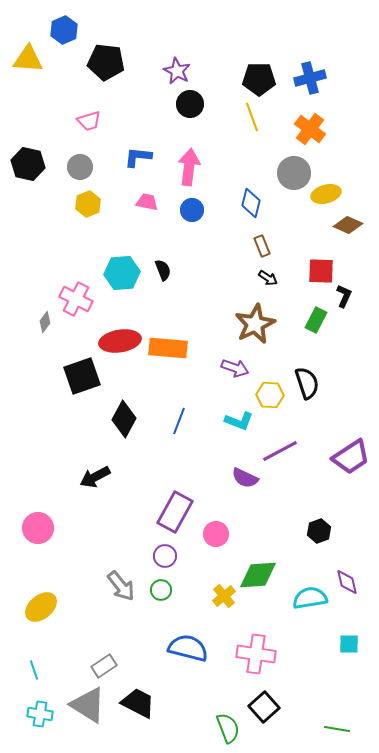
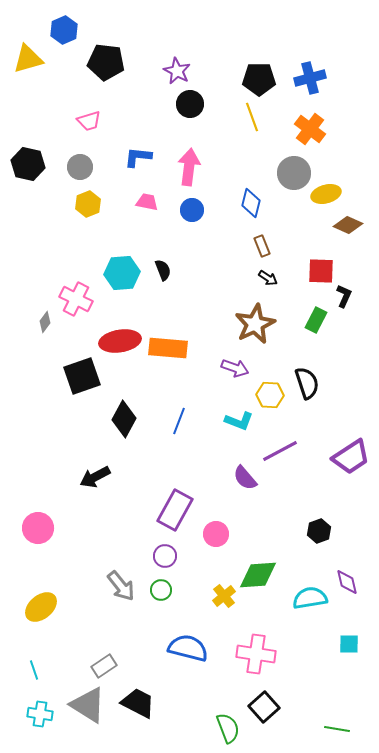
yellow triangle at (28, 59): rotated 20 degrees counterclockwise
purple semicircle at (245, 478): rotated 24 degrees clockwise
purple rectangle at (175, 512): moved 2 px up
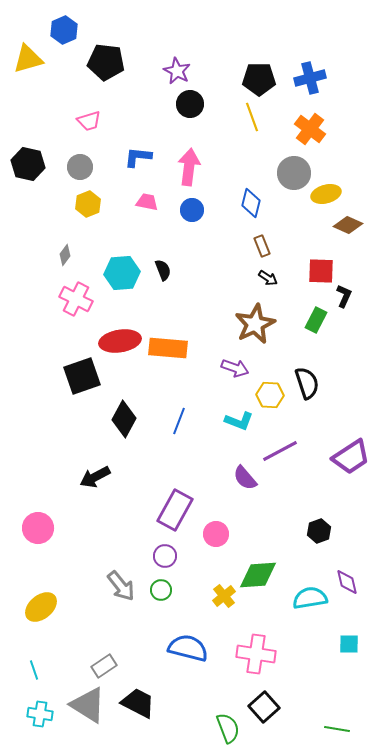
gray diamond at (45, 322): moved 20 px right, 67 px up
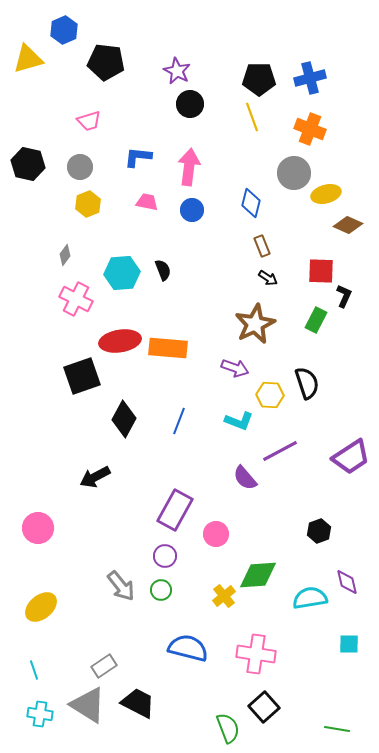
orange cross at (310, 129): rotated 16 degrees counterclockwise
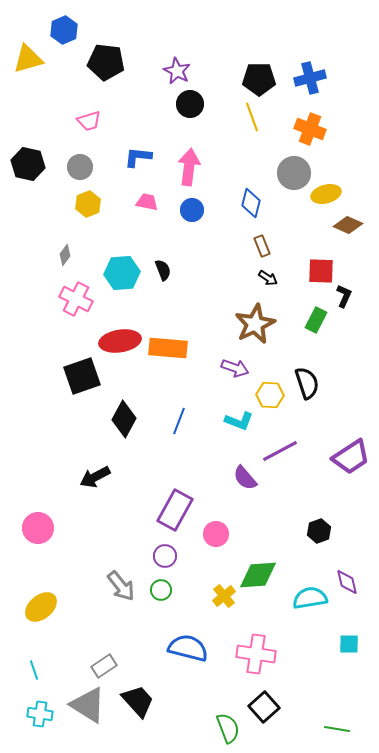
black trapezoid at (138, 703): moved 2 px up; rotated 21 degrees clockwise
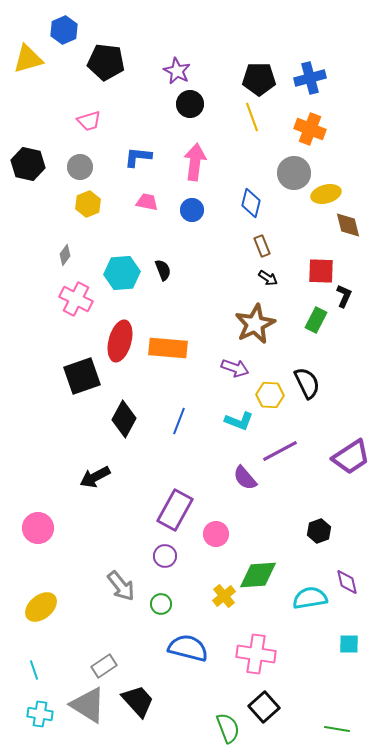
pink arrow at (189, 167): moved 6 px right, 5 px up
brown diamond at (348, 225): rotated 52 degrees clockwise
red ellipse at (120, 341): rotated 66 degrees counterclockwise
black semicircle at (307, 383): rotated 8 degrees counterclockwise
green circle at (161, 590): moved 14 px down
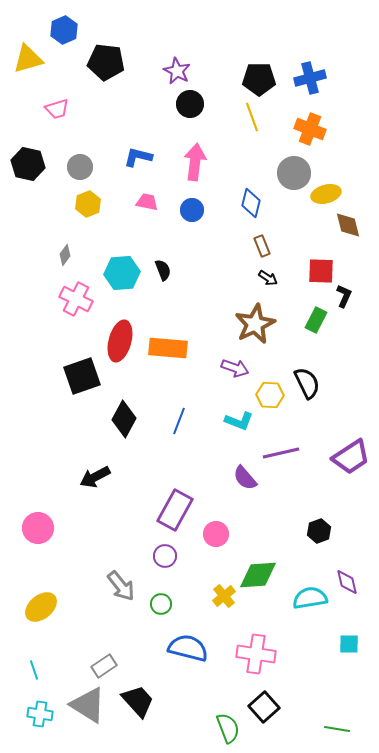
pink trapezoid at (89, 121): moved 32 px left, 12 px up
blue L-shape at (138, 157): rotated 8 degrees clockwise
purple line at (280, 451): moved 1 px right, 2 px down; rotated 15 degrees clockwise
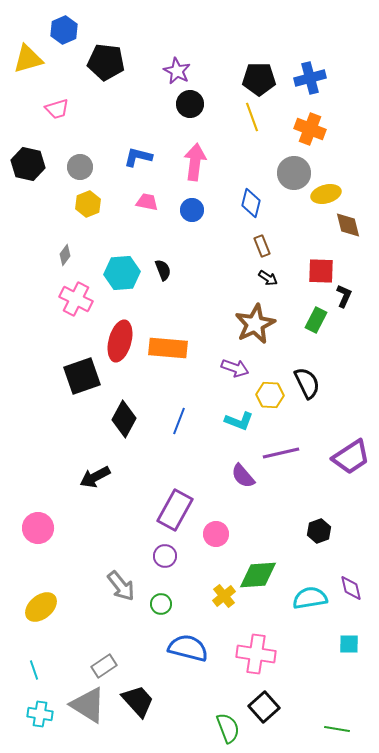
purple semicircle at (245, 478): moved 2 px left, 2 px up
purple diamond at (347, 582): moved 4 px right, 6 px down
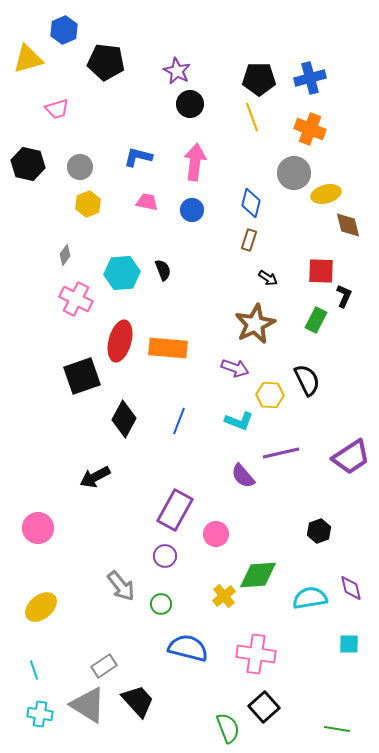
brown rectangle at (262, 246): moved 13 px left, 6 px up; rotated 40 degrees clockwise
black semicircle at (307, 383): moved 3 px up
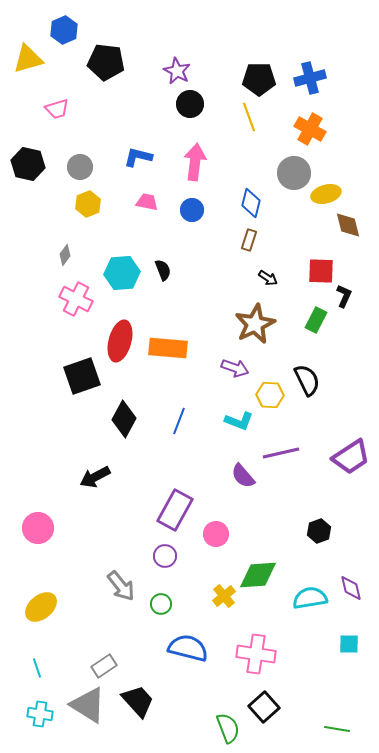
yellow line at (252, 117): moved 3 px left
orange cross at (310, 129): rotated 8 degrees clockwise
cyan line at (34, 670): moved 3 px right, 2 px up
